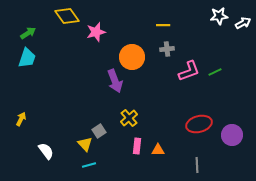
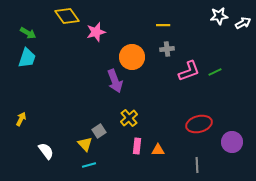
green arrow: rotated 63 degrees clockwise
purple circle: moved 7 px down
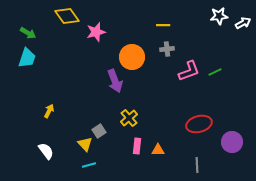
yellow arrow: moved 28 px right, 8 px up
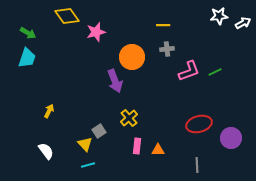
purple circle: moved 1 px left, 4 px up
cyan line: moved 1 px left
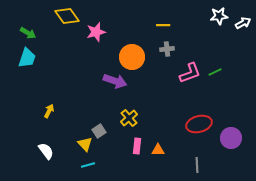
pink L-shape: moved 1 px right, 2 px down
purple arrow: rotated 50 degrees counterclockwise
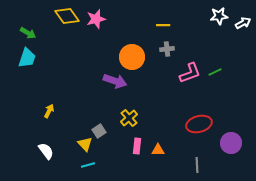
pink star: moved 13 px up
purple circle: moved 5 px down
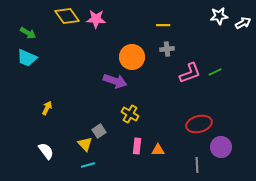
pink star: rotated 18 degrees clockwise
cyan trapezoid: rotated 95 degrees clockwise
yellow arrow: moved 2 px left, 3 px up
yellow cross: moved 1 px right, 4 px up; rotated 18 degrees counterclockwise
purple circle: moved 10 px left, 4 px down
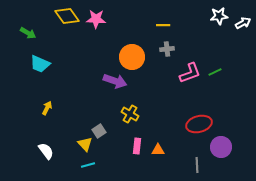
cyan trapezoid: moved 13 px right, 6 px down
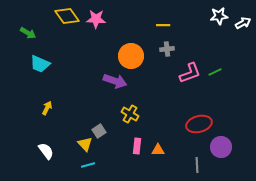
orange circle: moved 1 px left, 1 px up
